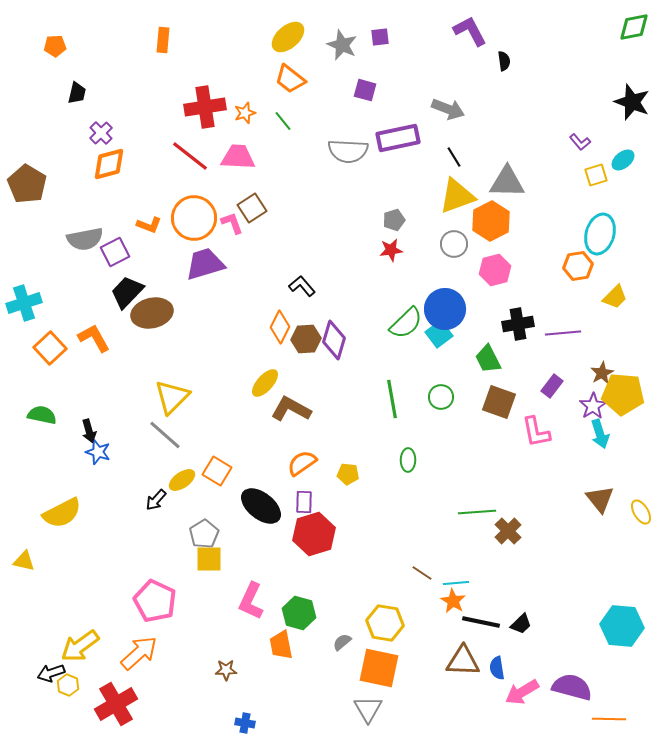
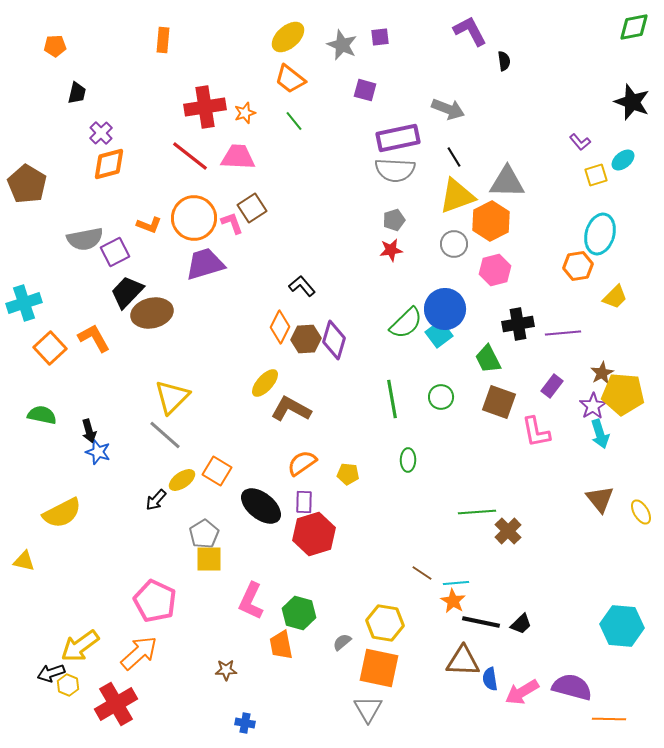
green line at (283, 121): moved 11 px right
gray semicircle at (348, 151): moved 47 px right, 19 px down
blue semicircle at (497, 668): moved 7 px left, 11 px down
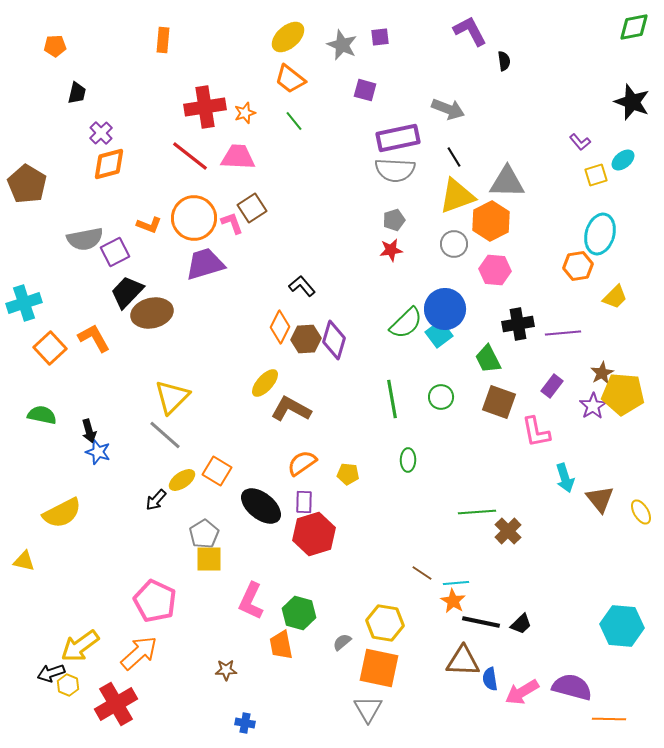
pink hexagon at (495, 270): rotated 20 degrees clockwise
cyan arrow at (600, 434): moved 35 px left, 44 px down
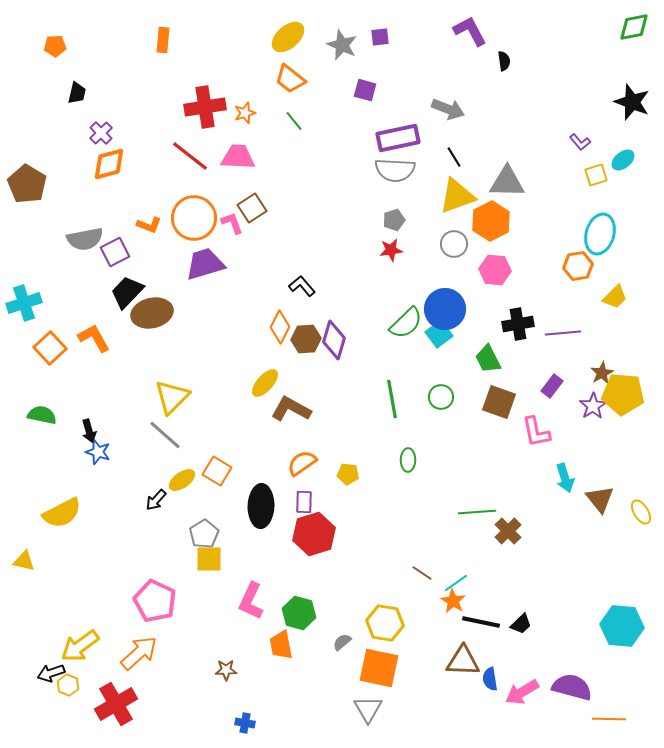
black ellipse at (261, 506): rotated 54 degrees clockwise
cyan line at (456, 583): rotated 30 degrees counterclockwise
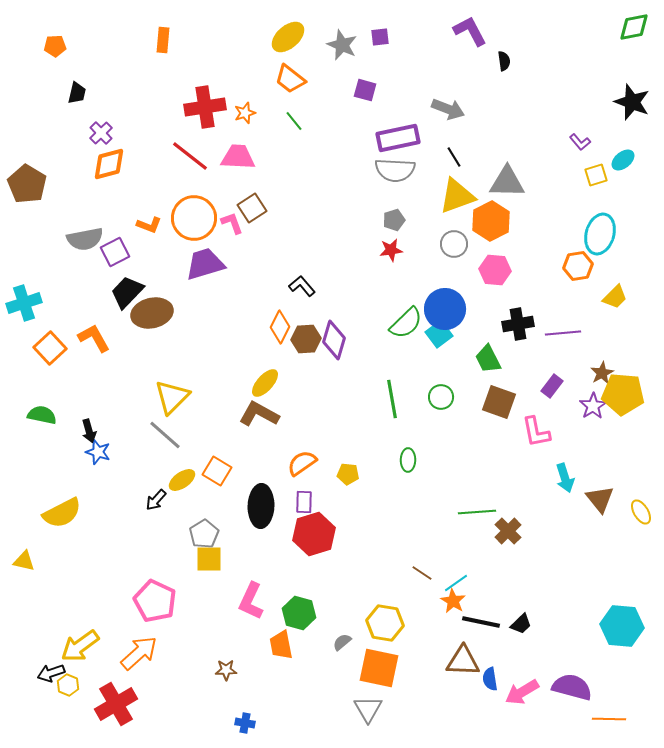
brown L-shape at (291, 409): moved 32 px left, 5 px down
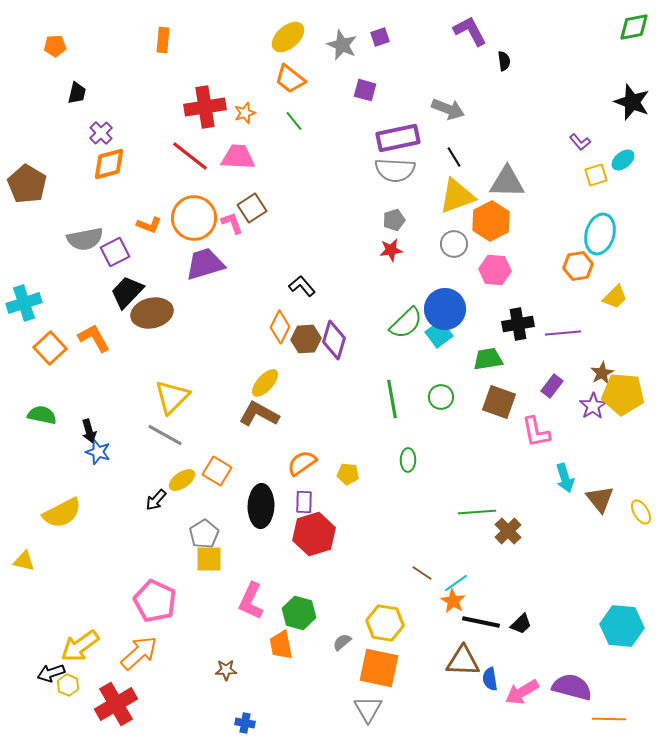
purple square at (380, 37): rotated 12 degrees counterclockwise
green trapezoid at (488, 359): rotated 108 degrees clockwise
gray line at (165, 435): rotated 12 degrees counterclockwise
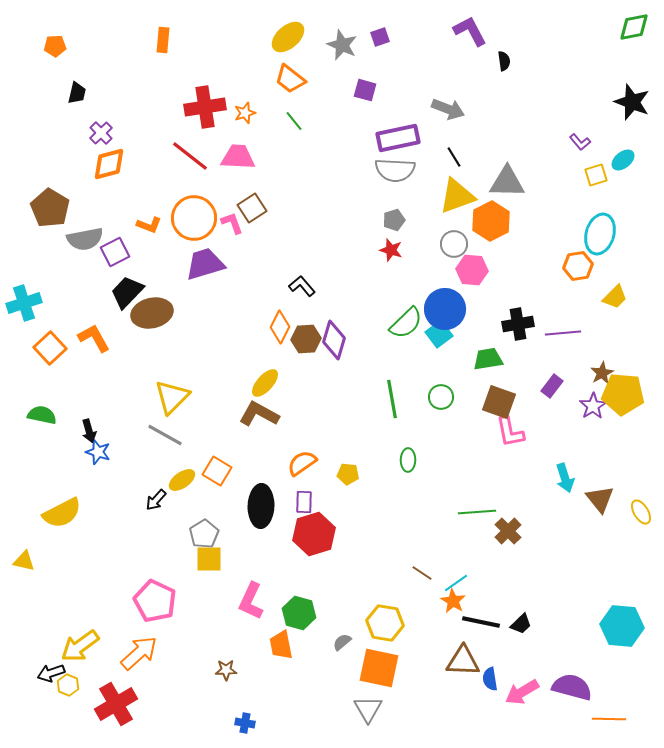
brown pentagon at (27, 184): moved 23 px right, 24 px down
red star at (391, 250): rotated 25 degrees clockwise
pink hexagon at (495, 270): moved 23 px left
pink L-shape at (536, 432): moved 26 px left
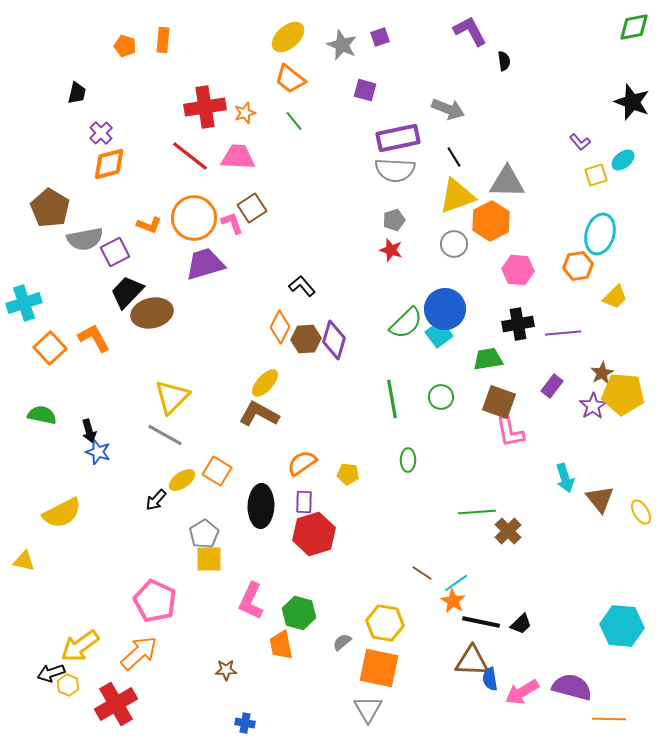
orange pentagon at (55, 46): moved 70 px right; rotated 20 degrees clockwise
pink hexagon at (472, 270): moved 46 px right
brown triangle at (463, 661): moved 9 px right
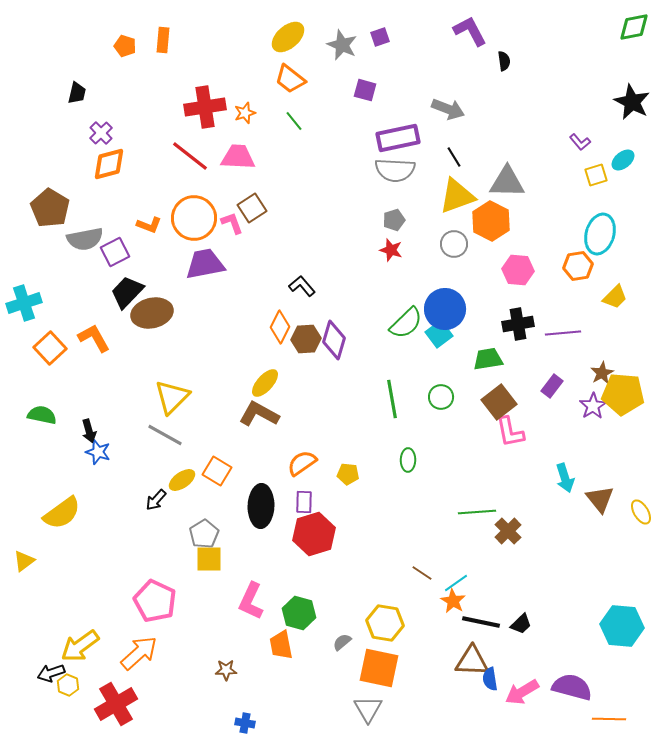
black star at (632, 102): rotated 6 degrees clockwise
orange hexagon at (491, 221): rotated 6 degrees counterclockwise
purple trapezoid at (205, 264): rotated 6 degrees clockwise
brown square at (499, 402): rotated 32 degrees clockwise
yellow semicircle at (62, 513): rotated 9 degrees counterclockwise
yellow triangle at (24, 561): rotated 50 degrees counterclockwise
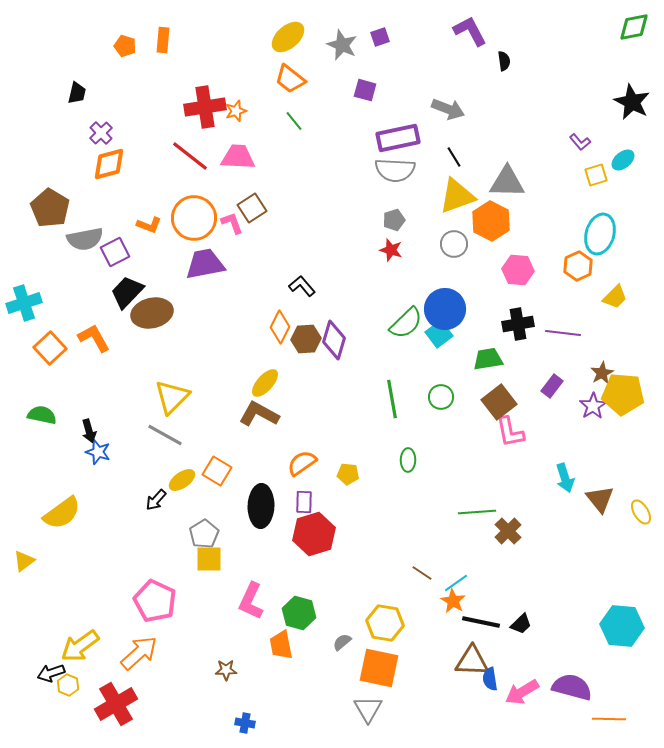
orange star at (245, 113): moved 9 px left, 2 px up
orange hexagon at (578, 266): rotated 16 degrees counterclockwise
purple line at (563, 333): rotated 12 degrees clockwise
